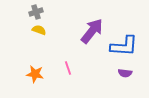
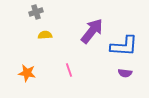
yellow semicircle: moved 6 px right, 5 px down; rotated 24 degrees counterclockwise
pink line: moved 1 px right, 2 px down
orange star: moved 8 px left, 1 px up
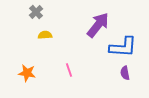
gray cross: rotated 24 degrees counterclockwise
purple arrow: moved 6 px right, 6 px up
blue L-shape: moved 1 px left, 1 px down
purple semicircle: rotated 72 degrees clockwise
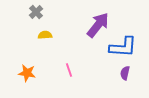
purple semicircle: rotated 24 degrees clockwise
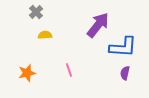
orange star: rotated 24 degrees counterclockwise
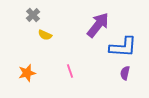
gray cross: moved 3 px left, 3 px down
yellow semicircle: rotated 152 degrees counterclockwise
pink line: moved 1 px right, 1 px down
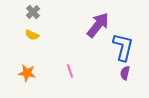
gray cross: moved 3 px up
yellow semicircle: moved 13 px left
blue L-shape: rotated 80 degrees counterclockwise
orange star: rotated 24 degrees clockwise
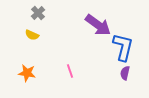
gray cross: moved 5 px right, 1 px down
purple arrow: rotated 88 degrees clockwise
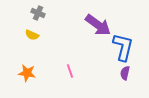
gray cross: rotated 24 degrees counterclockwise
